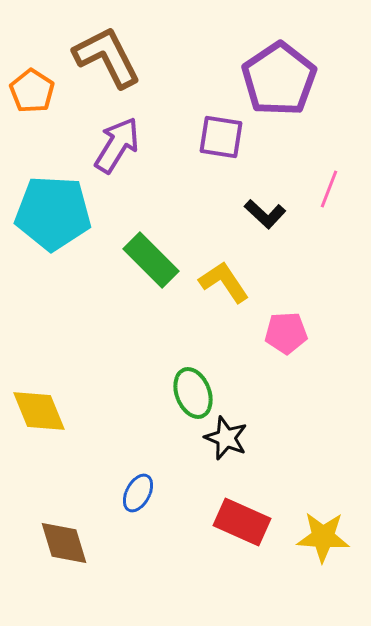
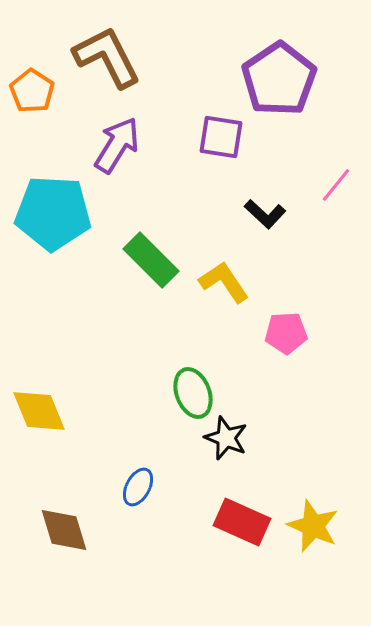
pink line: moved 7 px right, 4 px up; rotated 18 degrees clockwise
blue ellipse: moved 6 px up
yellow star: moved 10 px left, 11 px up; rotated 20 degrees clockwise
brown diamond: moved 13 px up
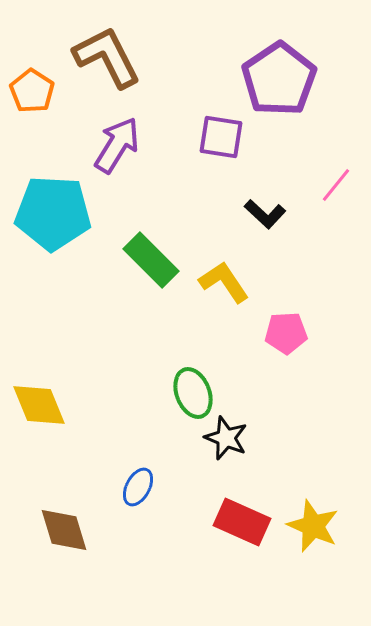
yellow diamond: moved 6 px up
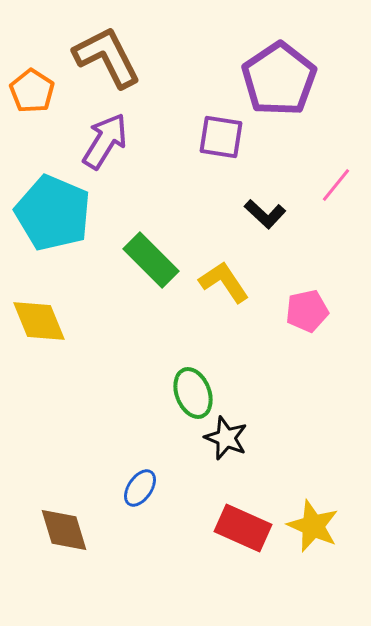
purple arrow: moved 12 px left, 4 px up
cyan pentagon: rotated 20 degrees clockwise
pink pentagon: moved 21 px right, 22 px up; rotated 9 degrees counterclockwise
yellow diamond: moved 84 px up
blue ellipse: moved 2 px right, 1 px down; rotated 6 degrees clockwise
red rectangle: moved 1 px right, 6 px down
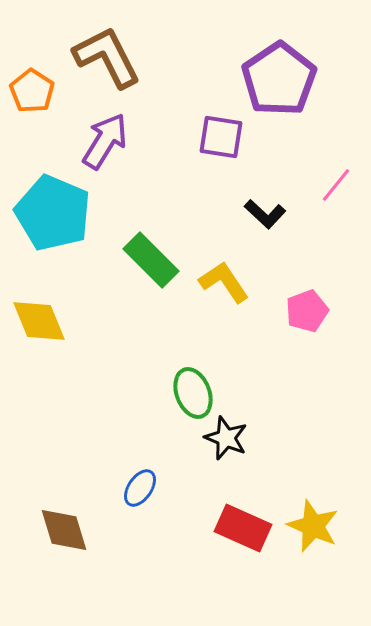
pink pentagon: rotated 9 degrees counterclockwise
